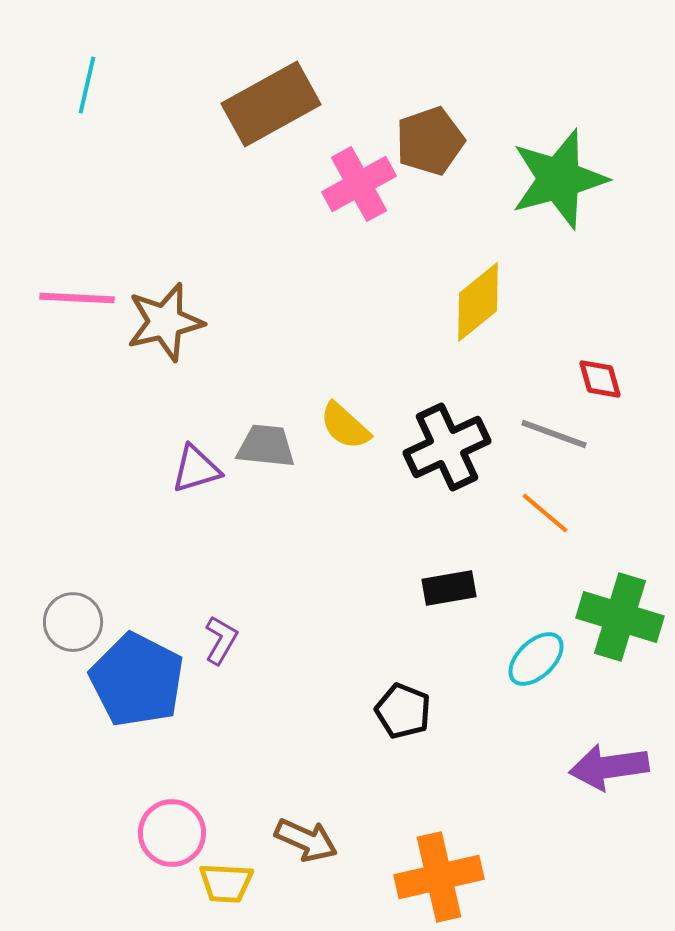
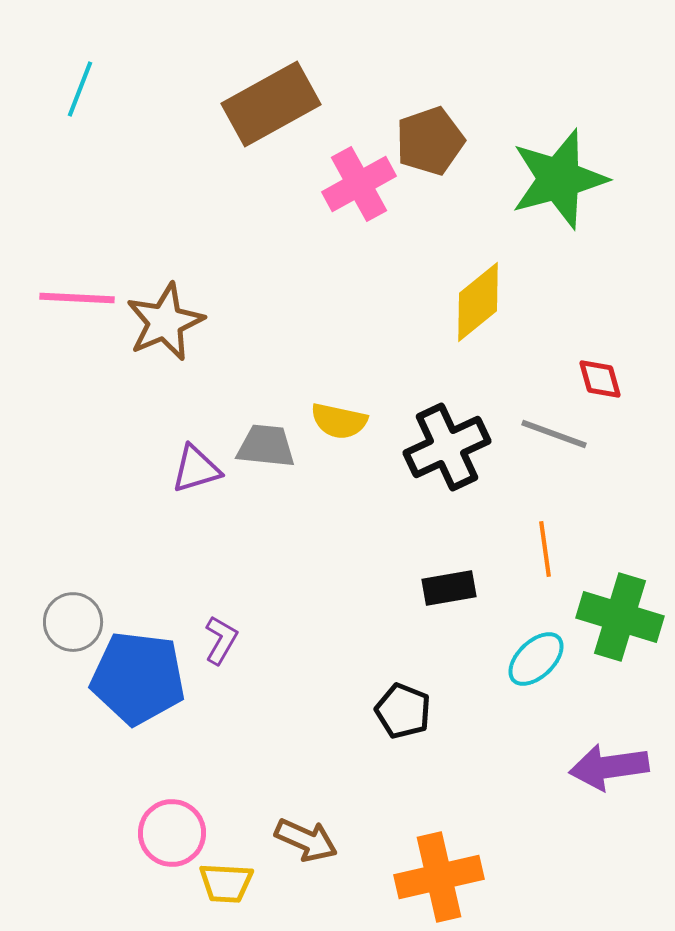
cyan line: moved 7 px left, 4 px down; rotated 8 degrees clockwise
brown star: rotated 10 degrees counterclockwise
yellow semicircle: moved 6 px left, 5 px up; rotated 30 degrees counterclockwise
orange line: moved 36 px down; rotated 42 degrees clockwise
blue pentagon: moved 1 px right, 2 px up; rotated 20 degrees counterclockwise
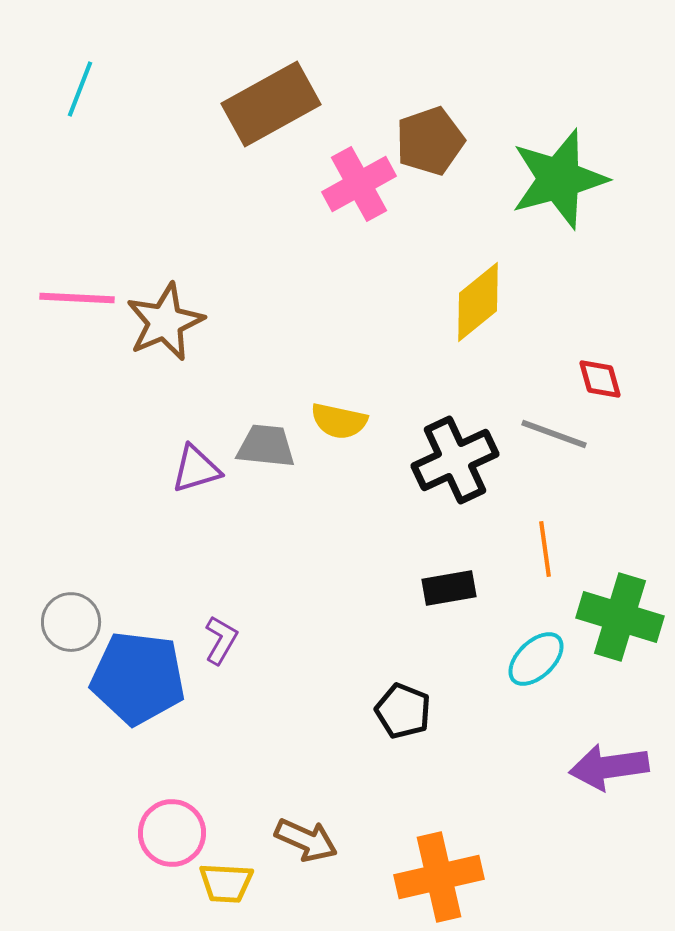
black cross: moved 8 px right, 13 px down
gray circle: moved 2 px left
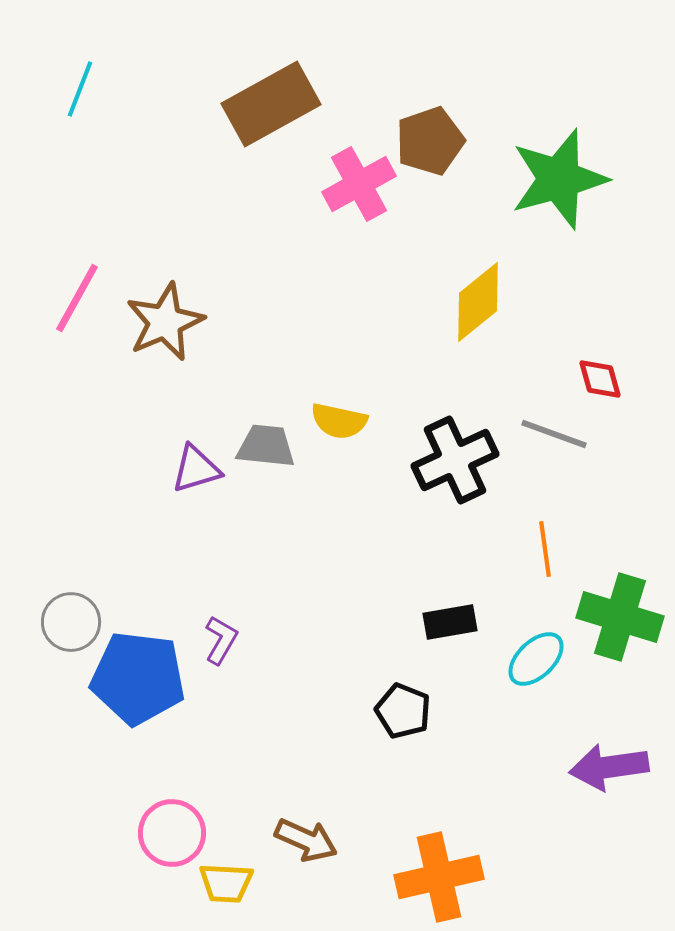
pink line: rotated 64 degrees counterclockwise
black rectangle: moved 1 px right, 34 px down
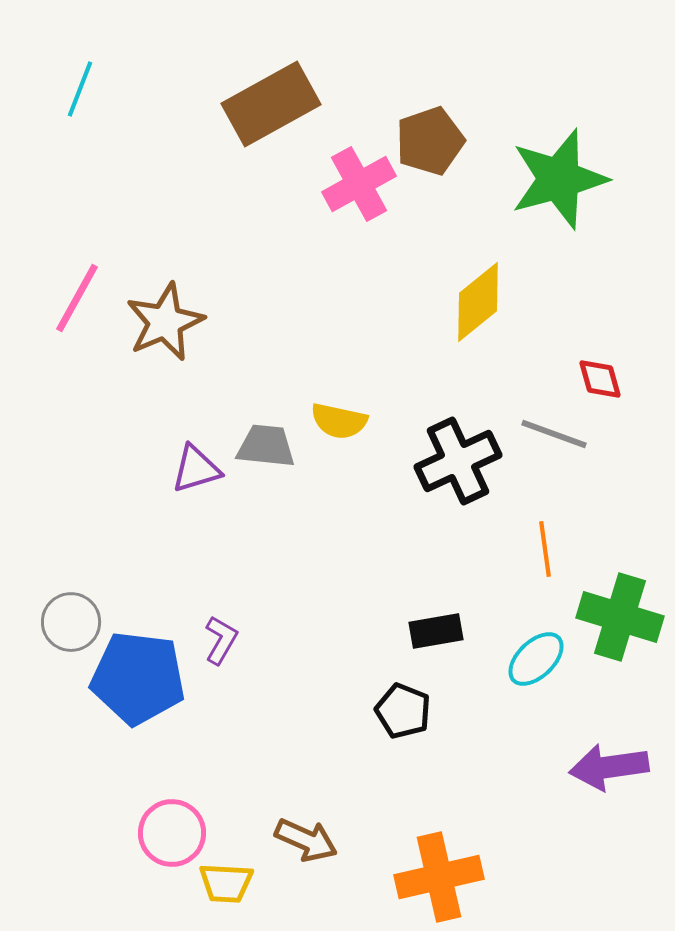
black cross: moved 3 px right, 1 px down
black rectangle: moved 14 px left, 9 px down
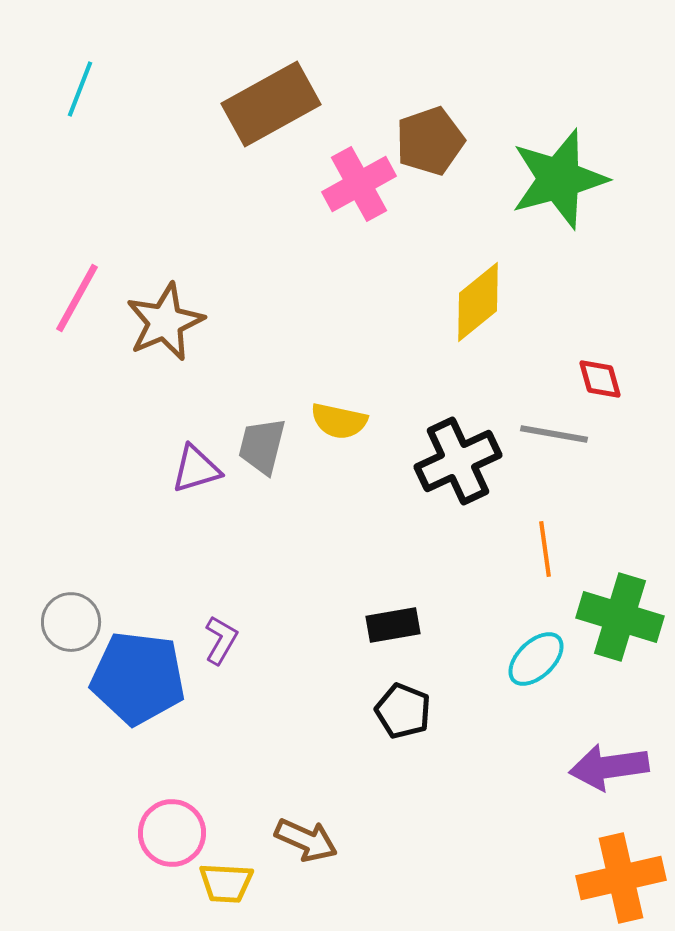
gray line: rotated 10 degrees counterclockwise
gray trapezoid: moved 4 px left; rotated 82 degrees counterclockwise
black rectangle: moved 43 px left, 6 px up
orange cross: moved 182 px right, 1 px down
